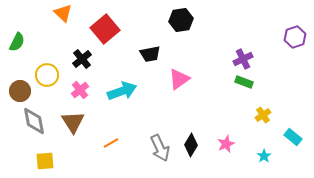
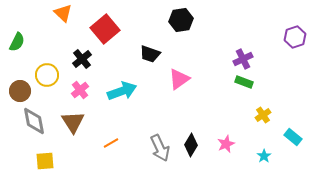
black trapezoid: rotated 30 degrees clockwise
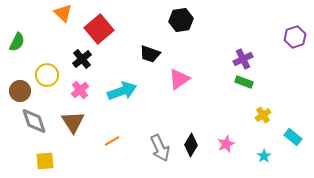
red square: moved 6 px left
gray diamond: rotated 8 degrees counterclockwise
orange line: moved 1 px right, 2 px up
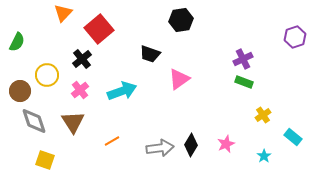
orange triangle: rotated 30 degrees clockwise
gray arrow: rotated 72 degrees counterclockwise
yellow square: moved 1 px up; rotated 24 degrees clockwise
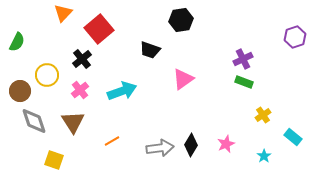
black trapezoid: moved 4 px up
pink triangle: moved 4 px right
yellow square: moved 9 px right
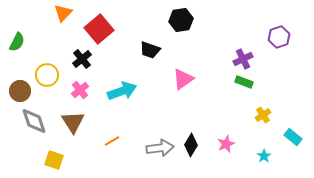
purple hexagon: moved 16 px left
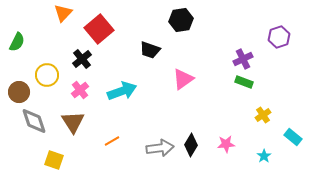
brown circle: moved 1 px left, 1 px down
pink star: rotated 18 degrees clockwise
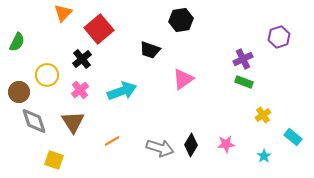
gray arrow: rotated 24 degrees clockwise
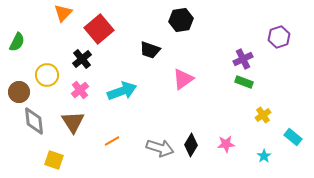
gray diamond: rotated 12 degrees clockwise
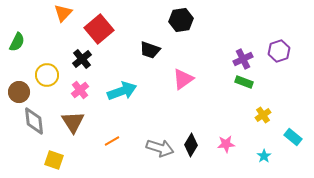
purple hexagon: moved 14 px down
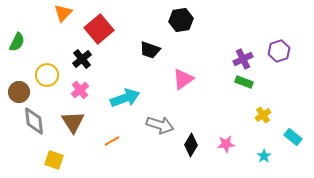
cyan arrow: moved 3 px right, 7 px down
gray arrow: moved 23 px up
